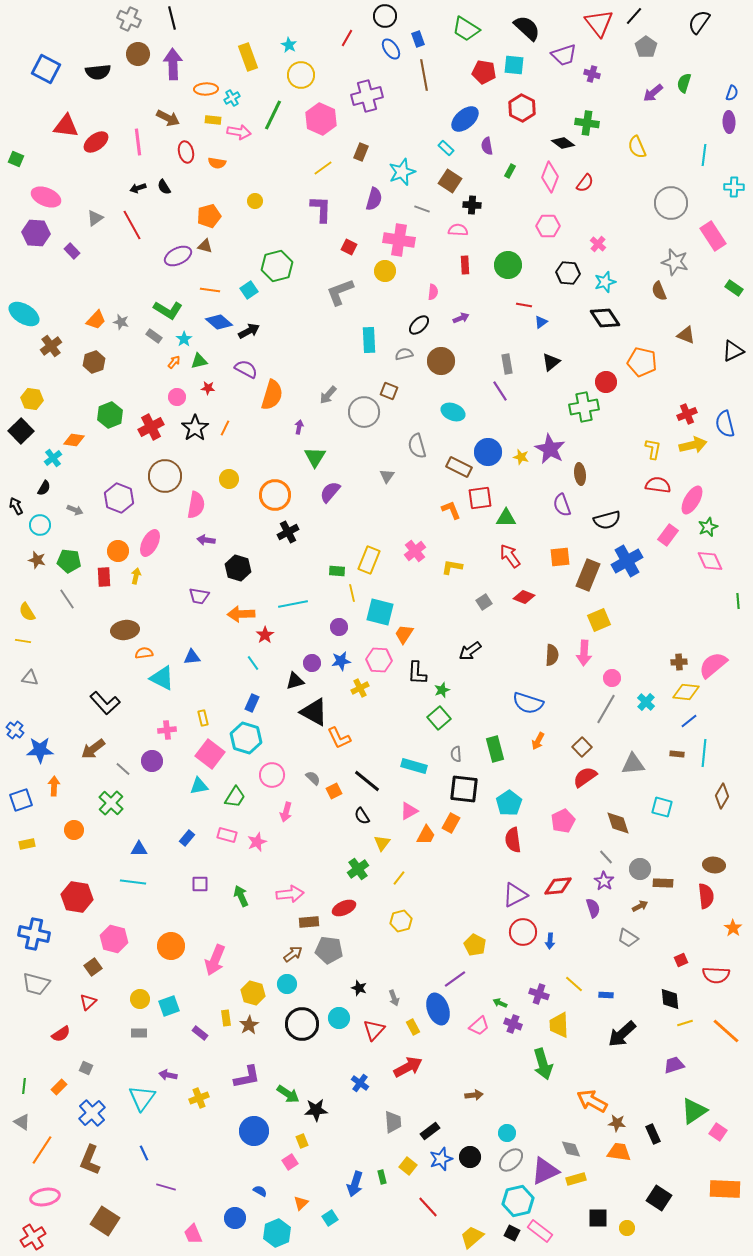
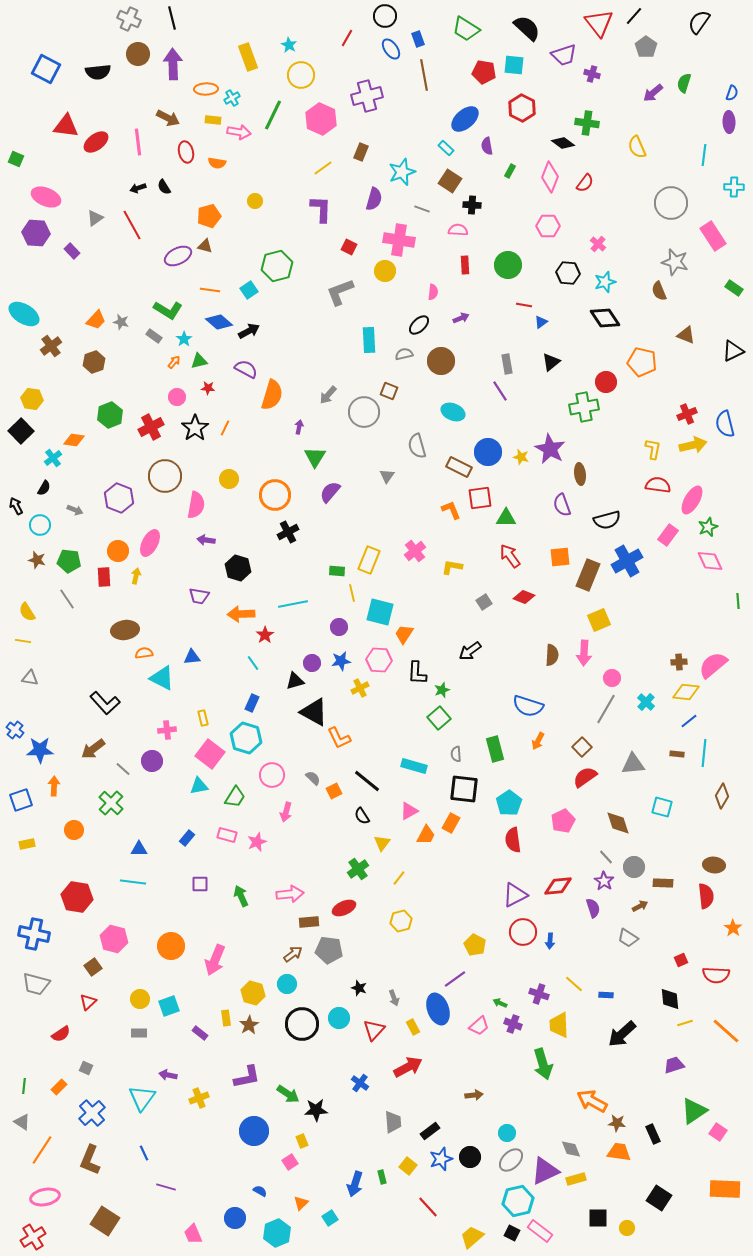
blue semicircle at (528, 703): moved 3 px down
gray circle at (640, 869): moved 6 px left, 2 px up
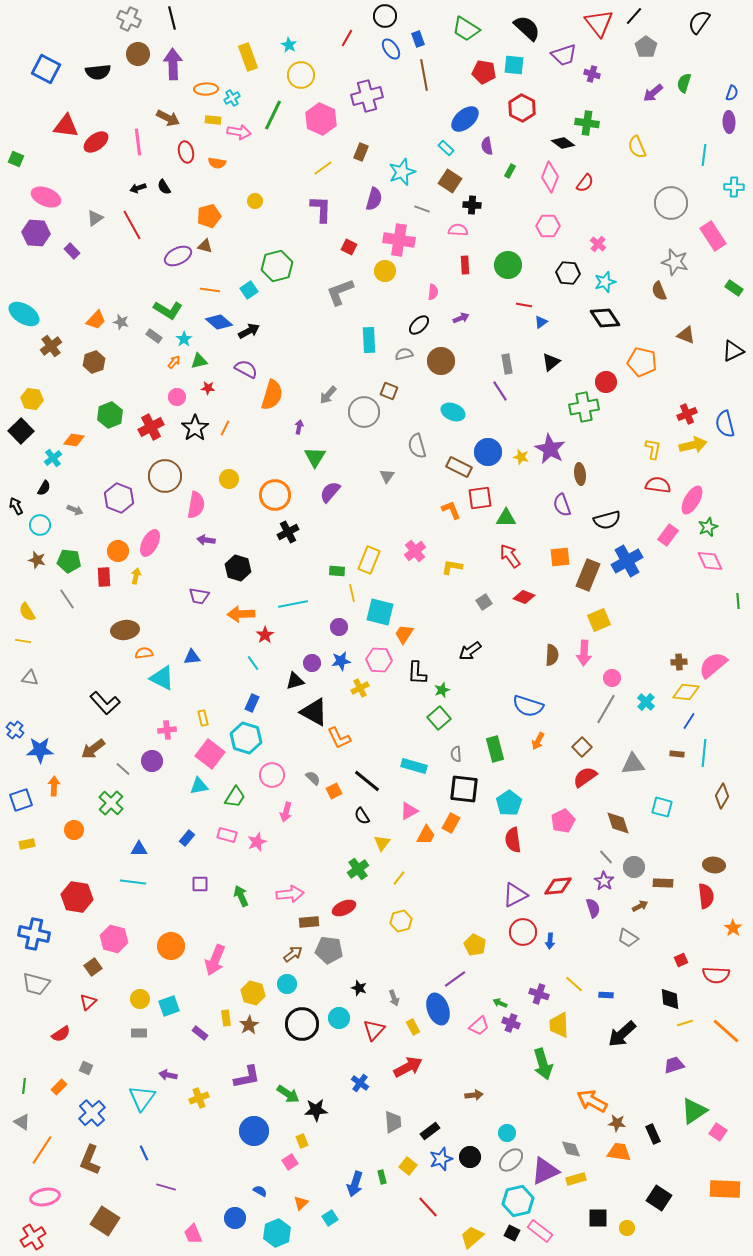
blue line at (689, 721): rotated 18 degrees counterclockwise
purple cross at (513, 1024): moved 2 px left, 1 px up
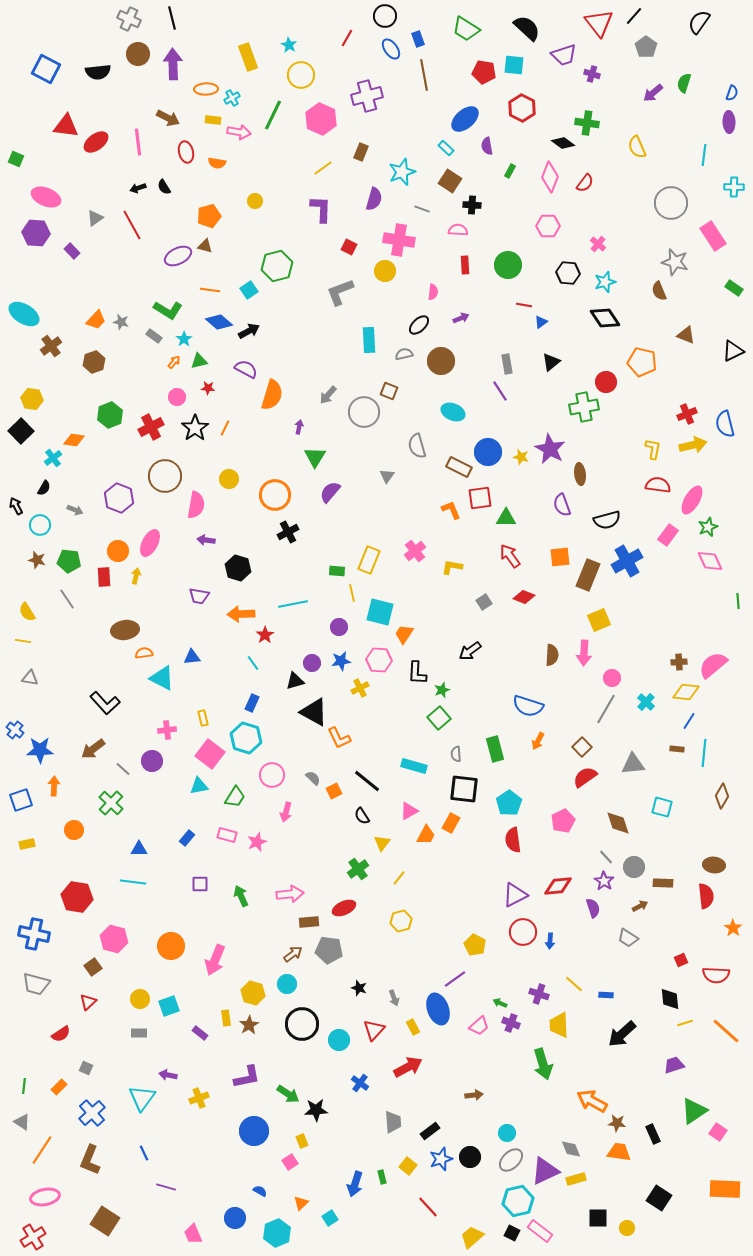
brown rectangle at (677, 754): moved 5 px up
cyan circle at (339, 1018): moved 22 px down
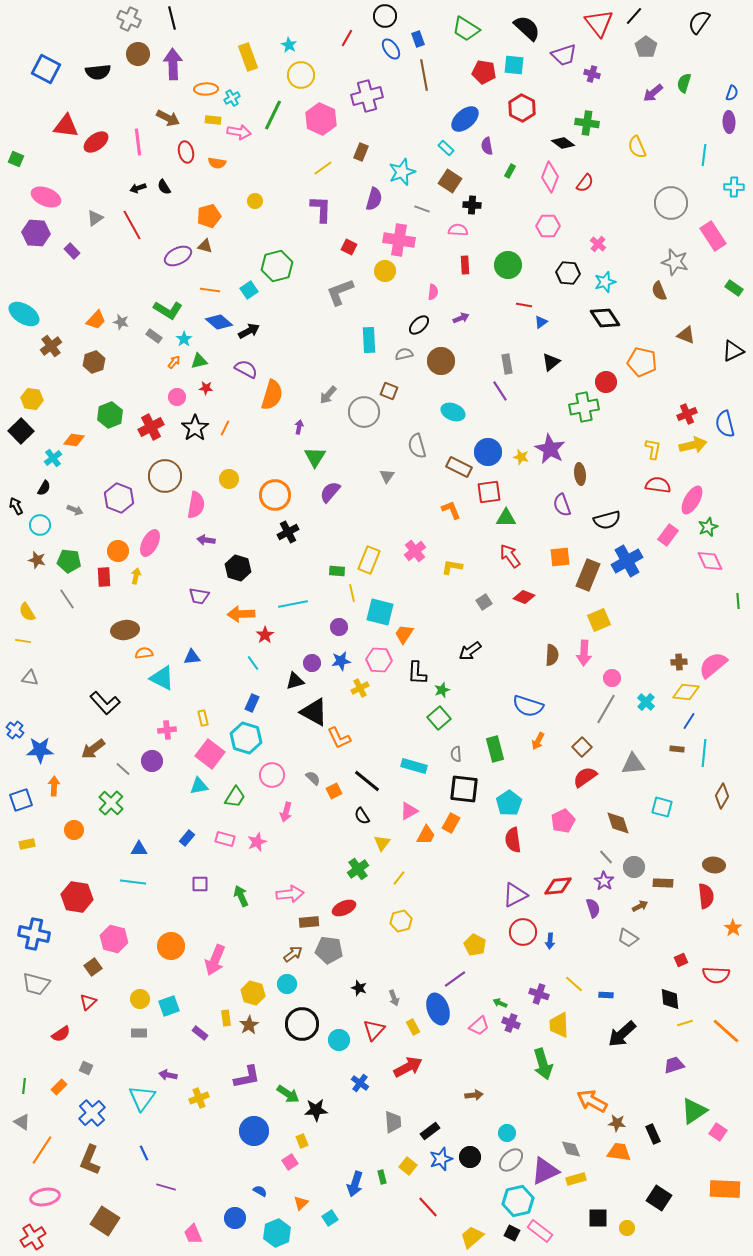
red star at (208, 388): moved 2 px left
red square at (480, 498): moved 9 px right, 6 px up
pink rectangle at (227, 835): moved 2 px left, 4 px down
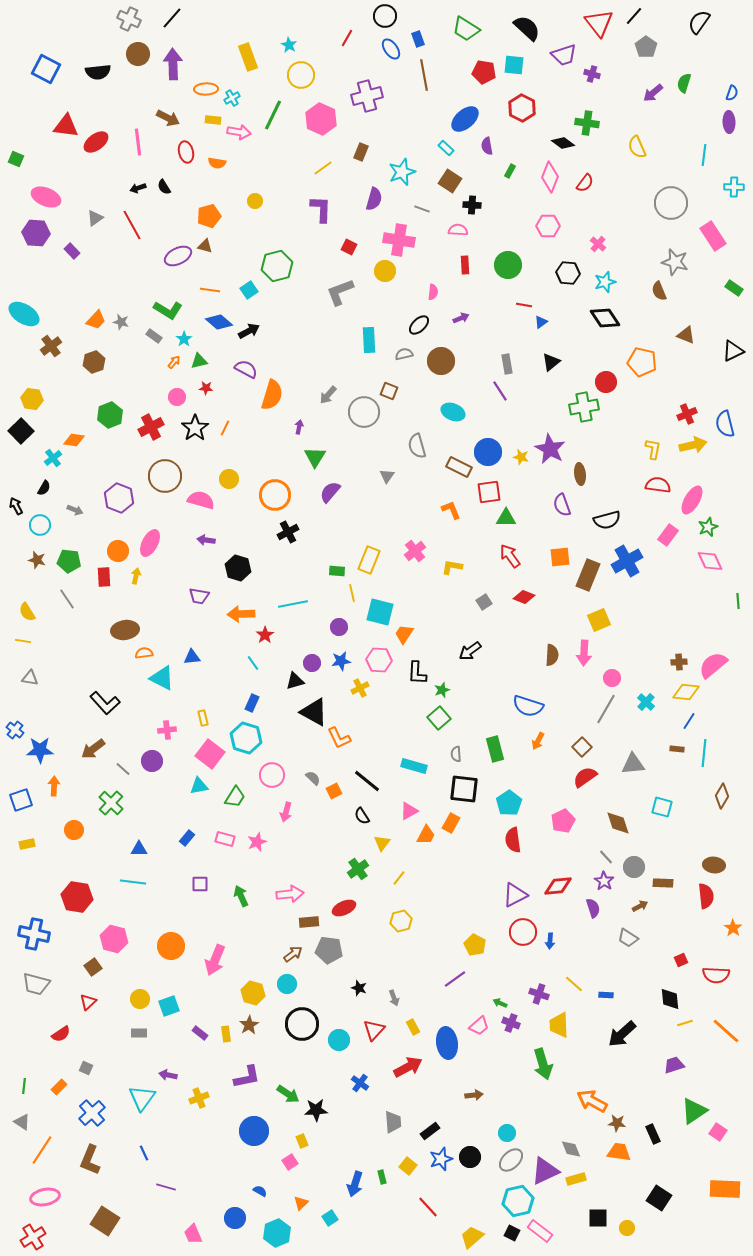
black line at (172, 18): rotated 55 degrees clockwise
pink semicircle at (196, 505): moved 5 px right, 5 px up; rotated 84 degrees counterclockwise
blue ellipse at (438, 1009): moved 9 px right, 34 px down; rotated 12 degrees clockwise
yellow rectangle at (226, 1018): moved 16 px down
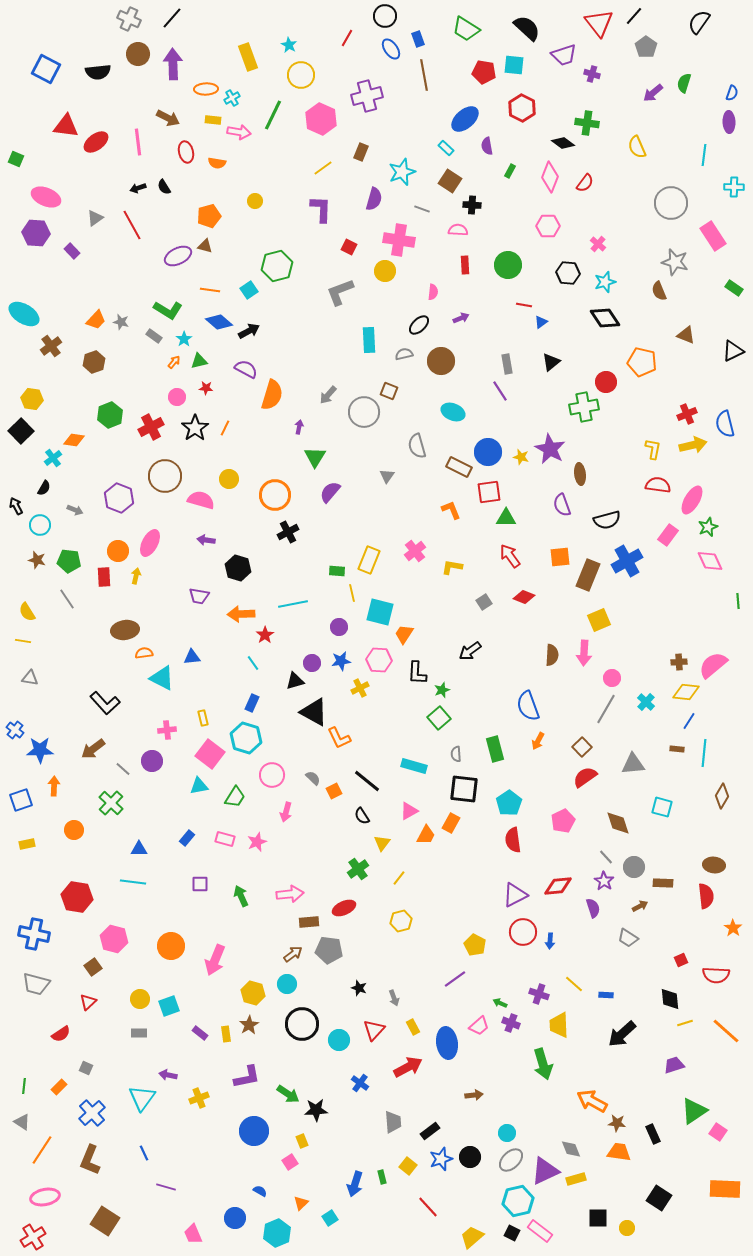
blue semicircle at (528, 706): rotated 52 degrees clockwise
